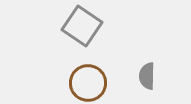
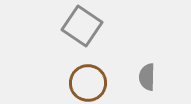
gray semicircle: moved 1 px down
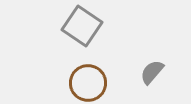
gray semicircle: moved 5 px right, 5 px up; rotated 40 degrees clockwise
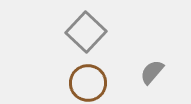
gray square: moved 4 px right, 6 px down; rotated 9 degrees clockwise
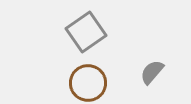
gray square: rotated 12 degrees clockwise
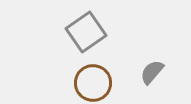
brown circle: moved 5 px right
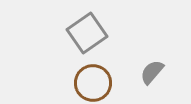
gray square: moved 1 px right, 1 px down
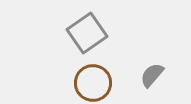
gray semicircle: moved 3 px down
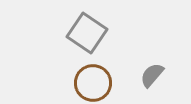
gray square: rotated 21 degrees counterclockwise
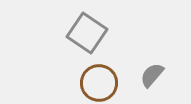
brown circle: moved 6 px right
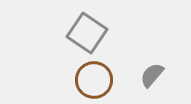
brown circle: moved 5 px left, 3 px up
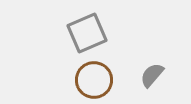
gray square: rotated 33 degrees clockwise
